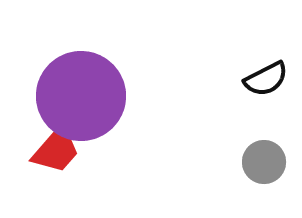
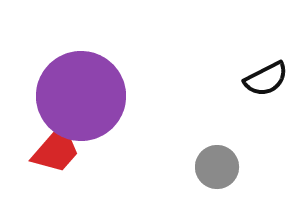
gray circle: moved 47 px left, 5 px down
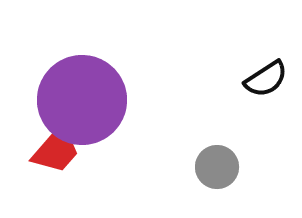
black semicircle: rotated 6 degrees counterclockwise
purple circle: moved 1 px right, 4 px down
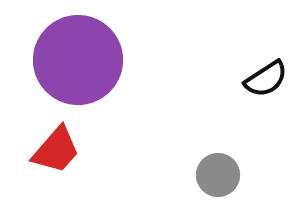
purple circle: moved 4 px left, 40 px up
gray circle: moved 1 px right, 8 px down
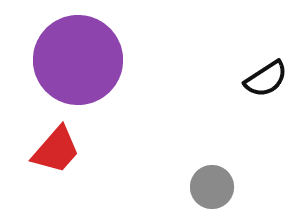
gray circle: moved 6 px left, 12 px down
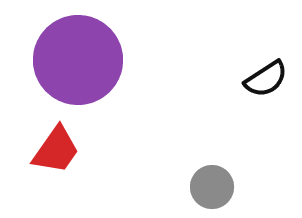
red trapezoid: rotated 6 degrees counterclockwise
